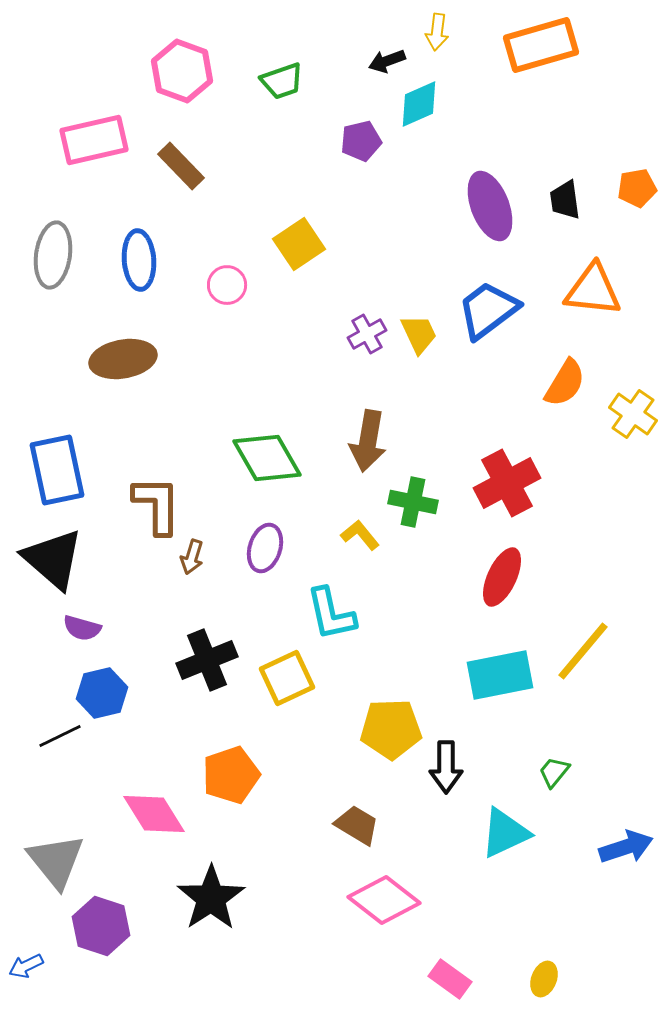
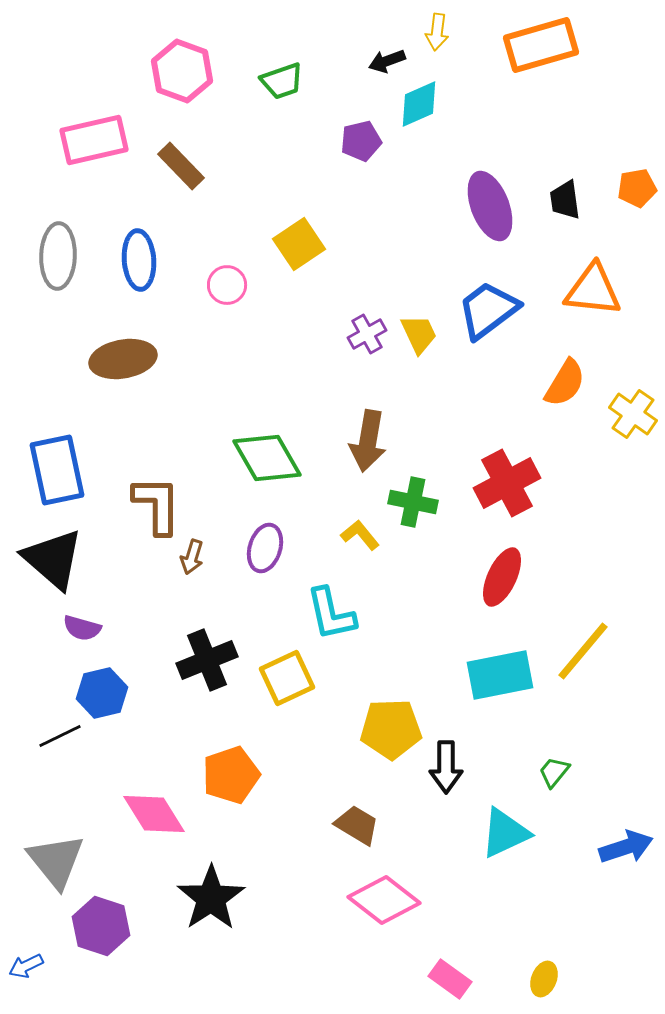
gray ellipse at (53, 255): moved 5 px right, 1 px down; rotated 6 degrees counterclockwise
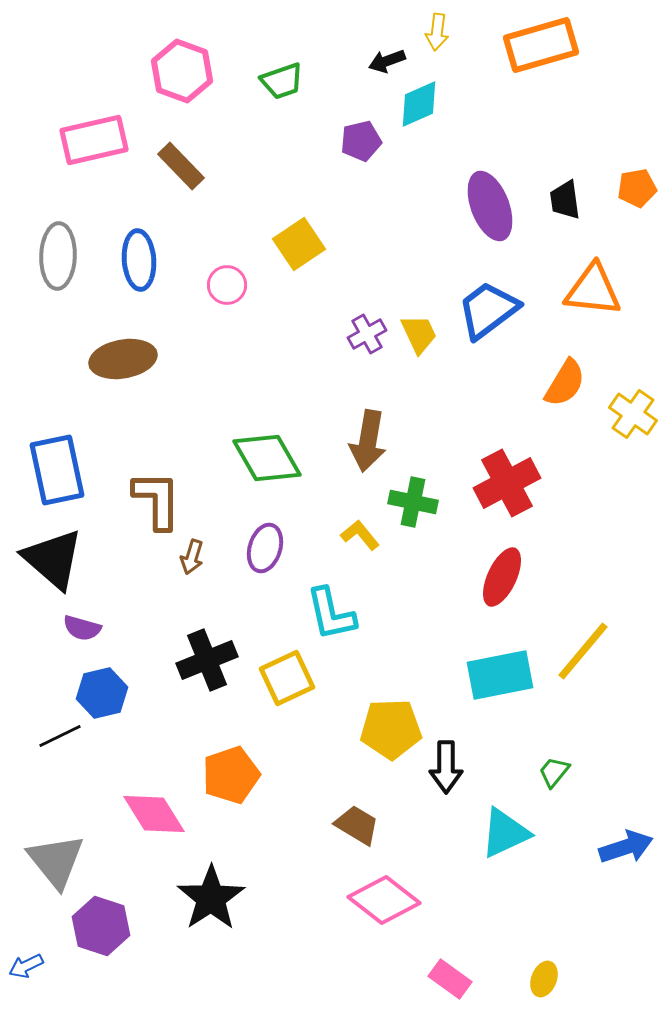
brown L-shape at (157, 505): moved 5 px up
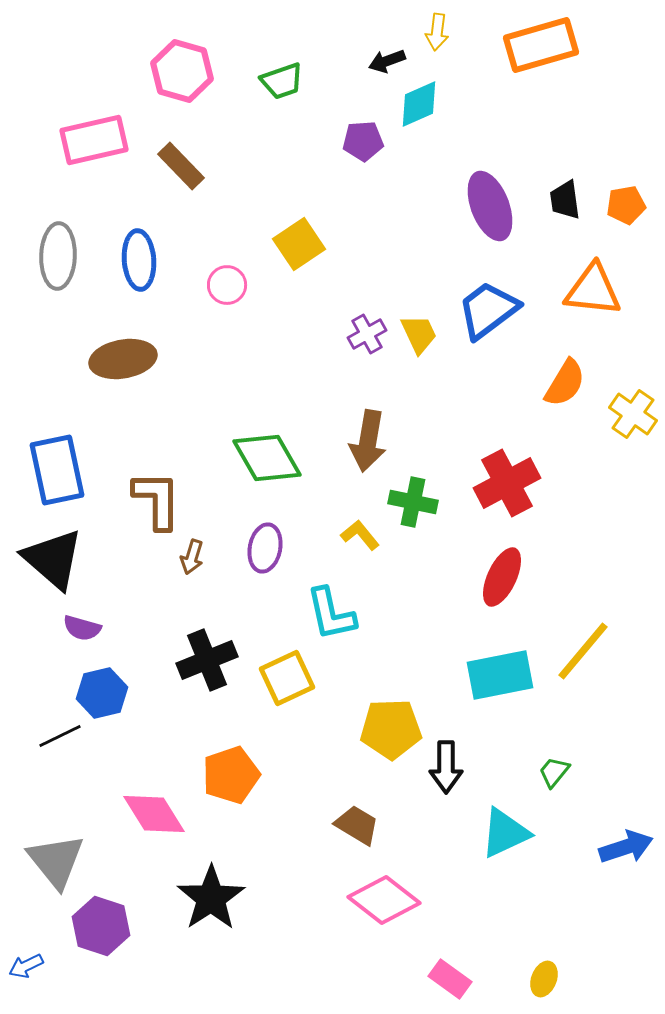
pink hexagon at (182, 71): rotated 4 degrees counterclockwise
purple pentagon at (361, 141): moved 2 px right; rotated 9 degrees clockwise
orange pentagon at (637, 188): moved 11 px left, 17 px down
purple ellipse at (265, 548): rotated 6 degrees counterclockwise
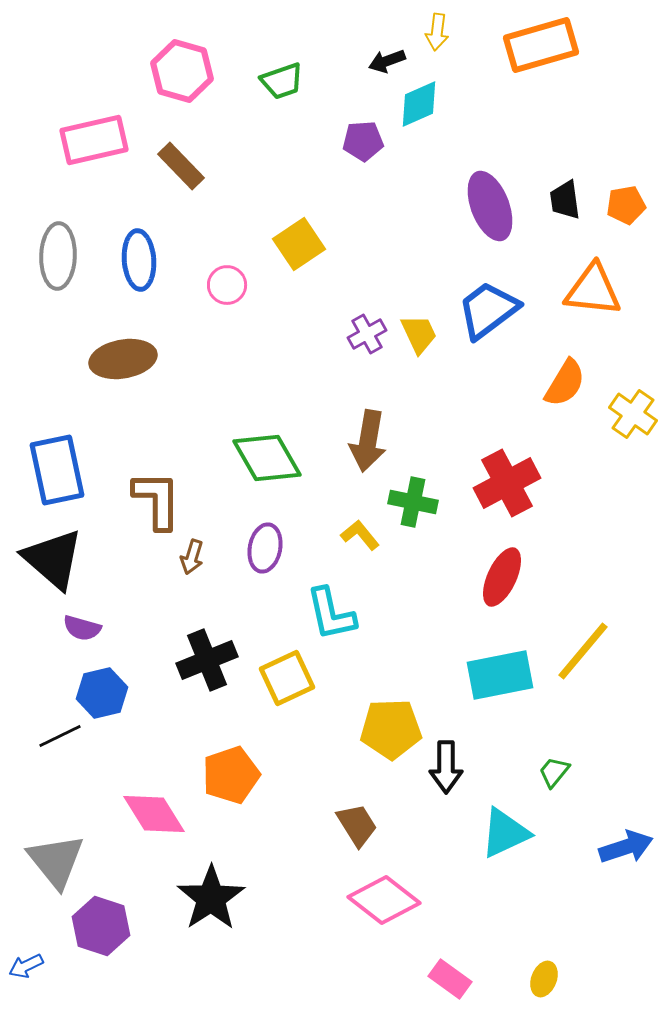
brown trapezoid at (357, 825): rotated 27 degrees clockwise
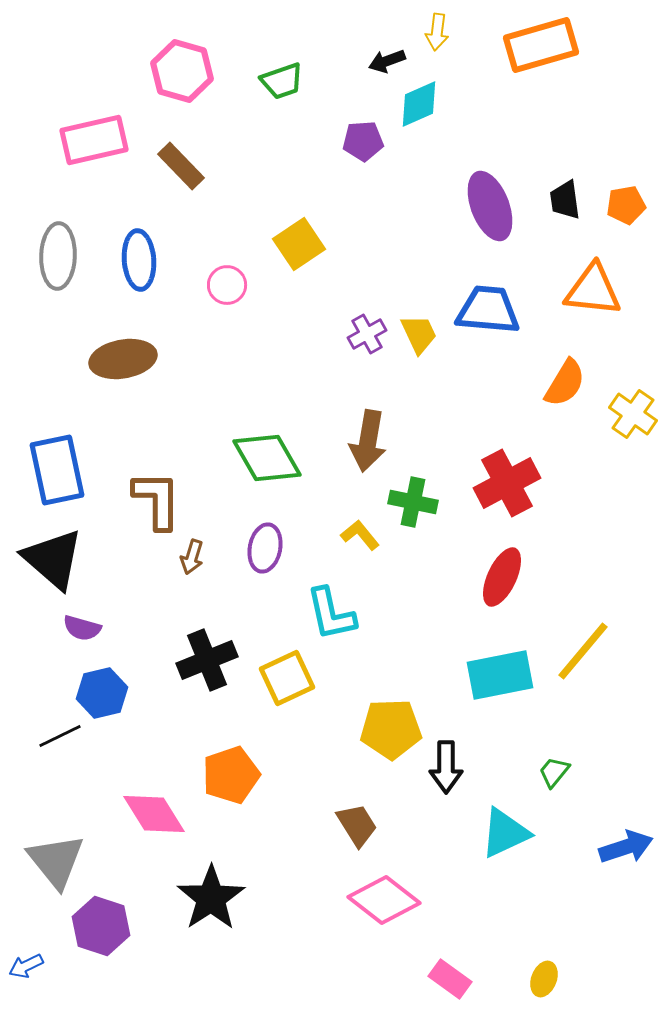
blue trapezoid at (488, 310): rotated 42 degrees clockwise
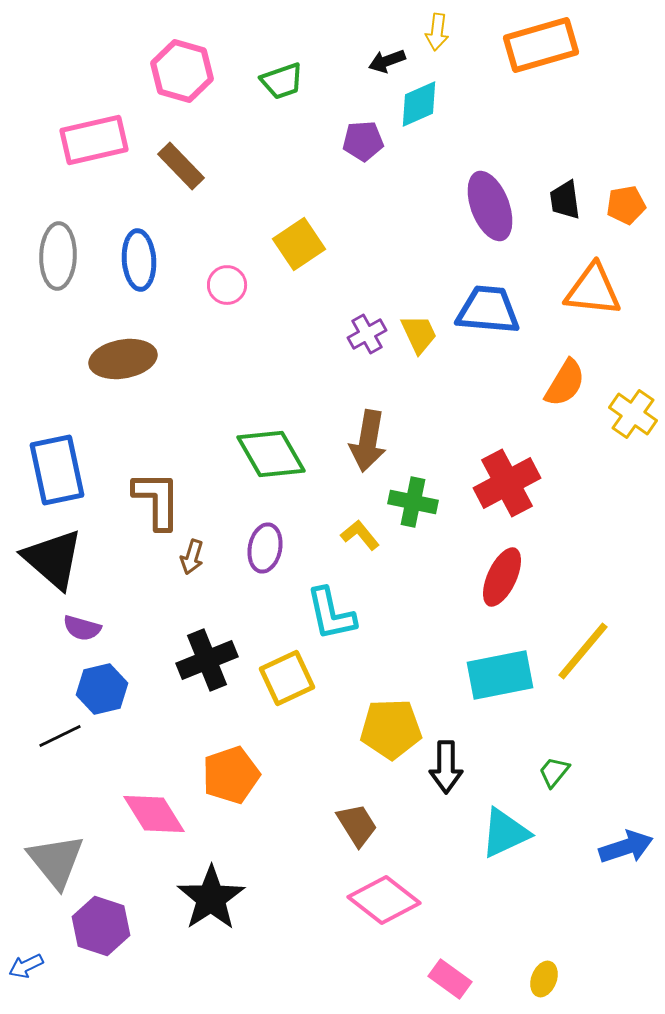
green diamond at (267, 458): moved 4 px right, 4 px up
blue hexagon at (102, 693): moved 4 px up
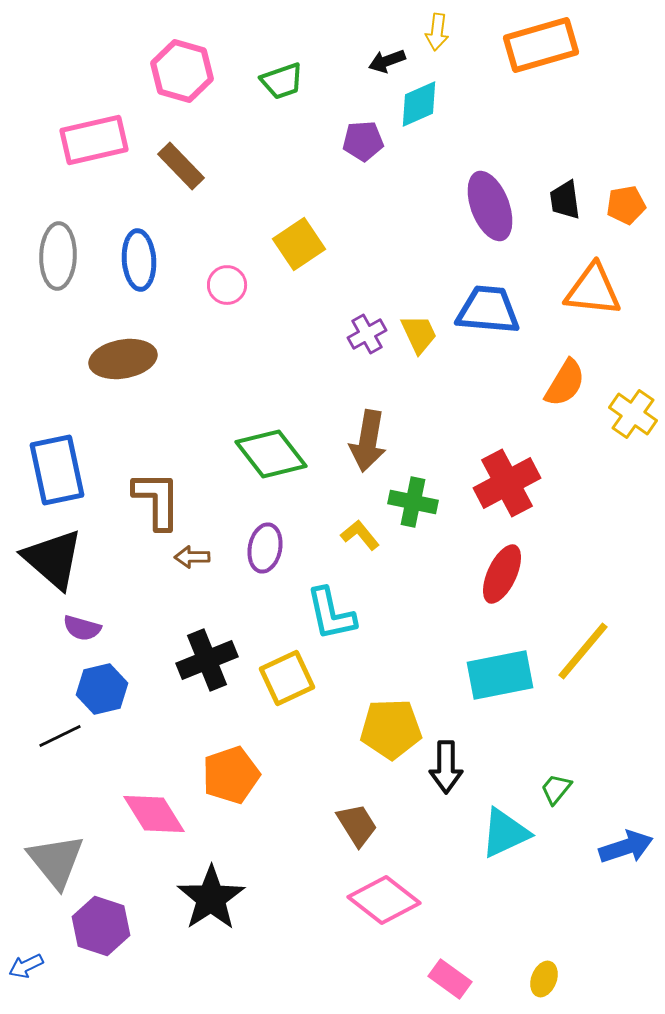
green diamond at (271, 454): rotated 8 degrees counterclockwise
brown arrow at (192, 557): rotated 72 degrees clockwise
red ellipse at (502, 577): moved 3 px up
green trapezoid at (554, 772): moved 2 px right, 17 px down
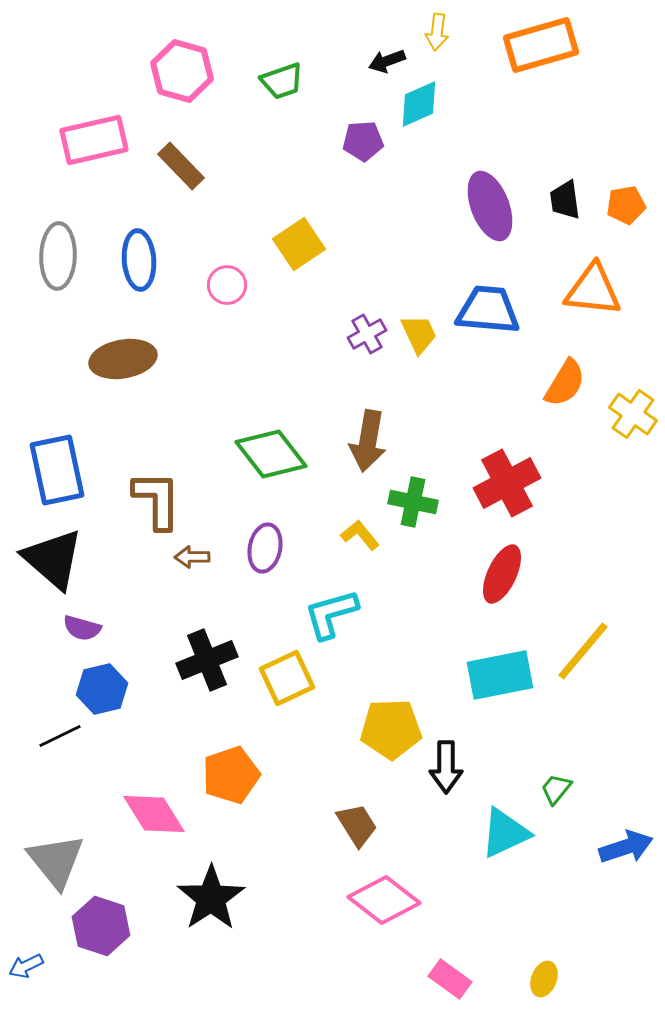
cyan L-shape at (331, 614): rotated 86 degrees clockwise
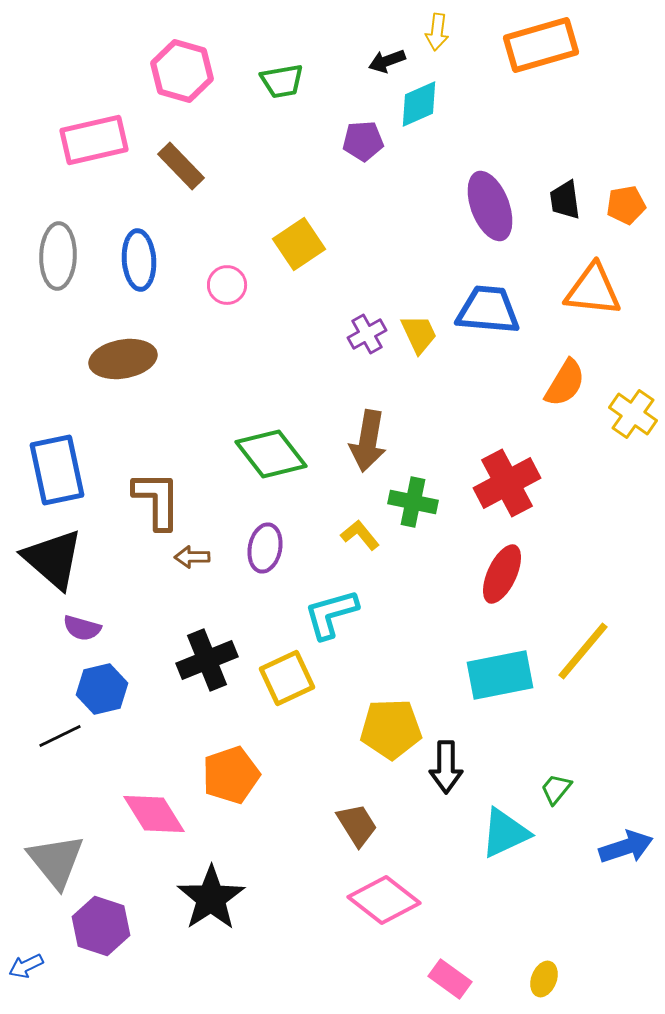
green trapezoid at (282, 81): rotated 9 degrees clockwise
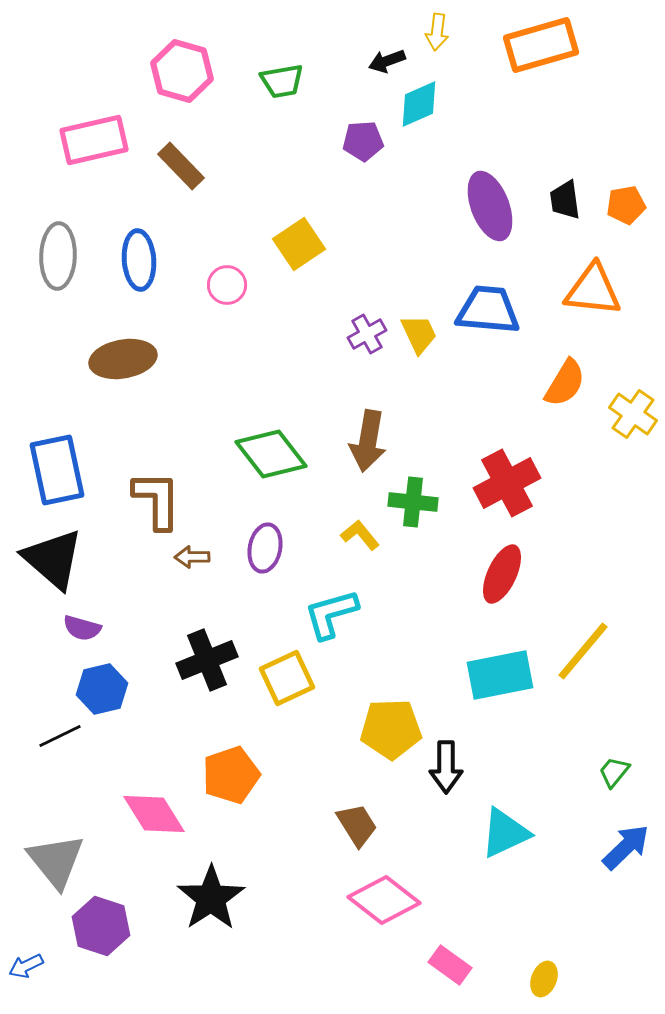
green cross at (413, 502): rotated 6 degrees counterclockwise
green trapezoid at (556, 789): moved 58 px right, 17 px up
blue arrow at (626, 847): rotated 26 degrees counterclockwise
pink rectangle at (450, 979): moved 14 px up
